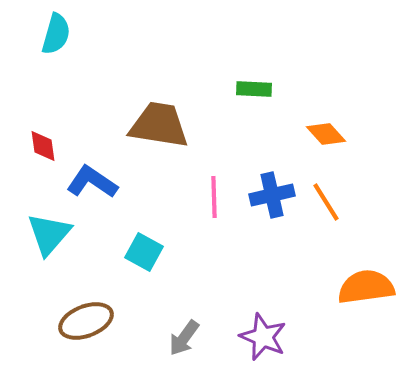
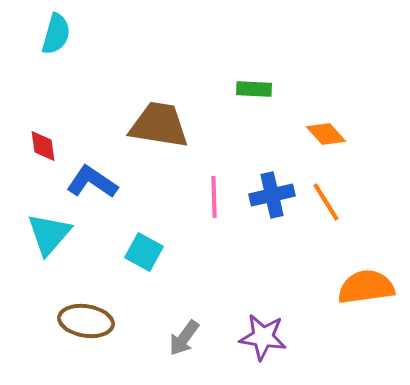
brown ellipse: rotated 30 degrees clockwise
purple star: rotated 15 degrees counterclockwise
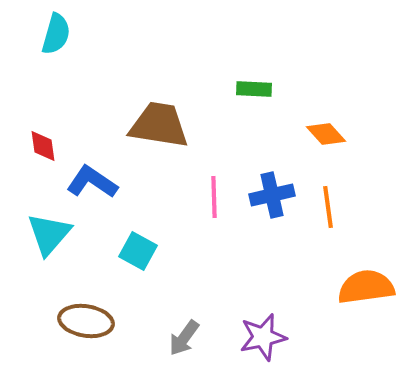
orange line: moved 2 px right, 5 px down; rotated 24 degrees clockwise
cyan square: moved 6 px left, 1 px up
purple star: rotated 21 degrees counterclockwise
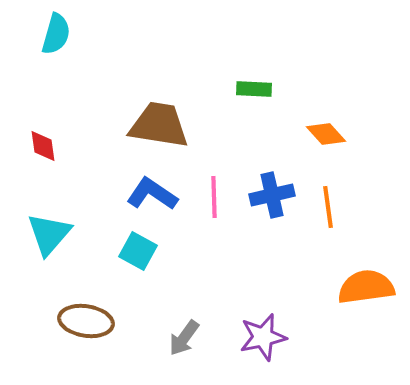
blue L-shape: moved 60 px right, 12 px down
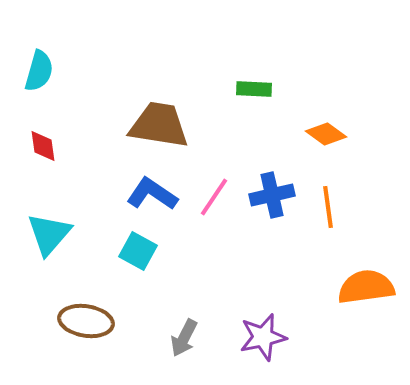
cyan semicircle: moved 17 px left, 37 px down
orange diamond: rotated 12 degrees counterclockwise
pink line: rotated 36 degrees clockwise
gray arrow: rotated 9 degrees counterclockwise
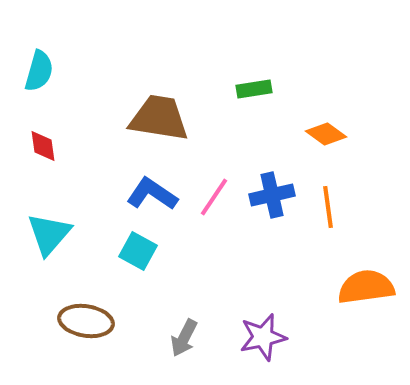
green rectangle: rotated 12 degrees counterclockwise
brown trapezoid: moved 7 px up
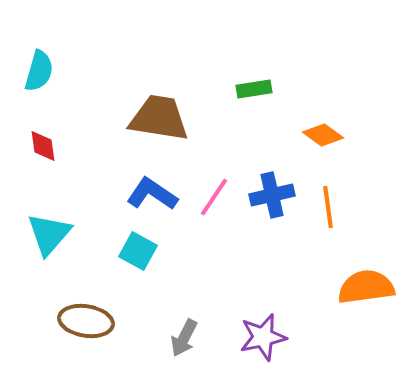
orange diamond: moved 3 px left, 1 px down
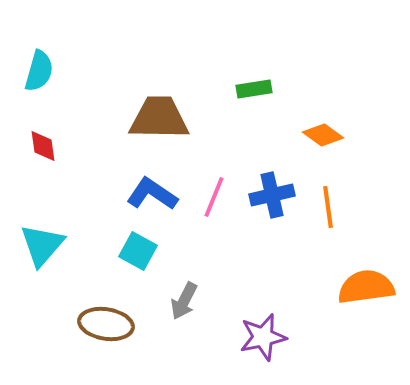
brown trapezoid: rotated 8 degrees counterclockwise
pink line: rotated 12 degrees counterclockwise
cyan triangle: moved 7 px left, 11 px down
brown ellipse: moved 20 px right, 3 px down
gray arrow: moved 37 px up
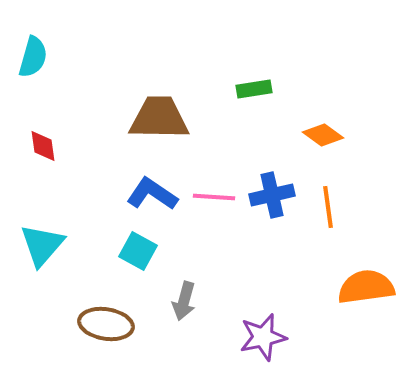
cyan semicircle: moved 6 px left, 14 px up
pink line: rotated 72 degrees clockwise
gray arrow: rotated 12 degrees counterclockwise
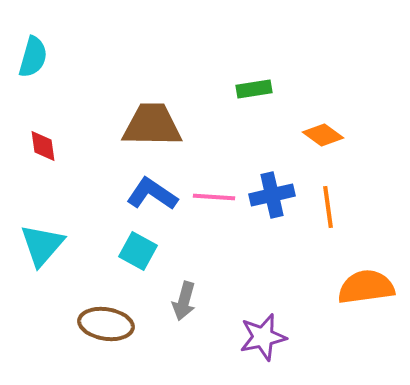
brown trapezoid: moved 7 px left, 7 px down
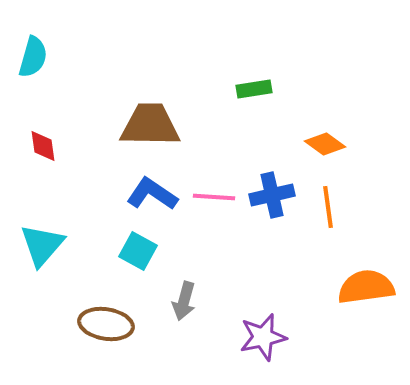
brown trapezoid: moved 2 px left
orange diamond: moved 2 px right, 9 px down
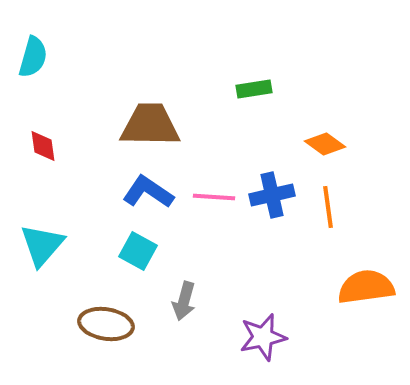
blue L-shape: moved 4 px left, 2 px up
